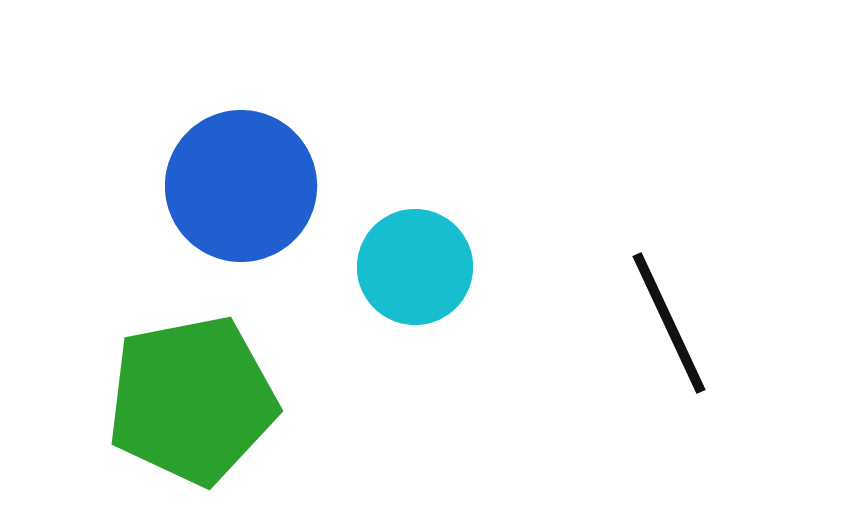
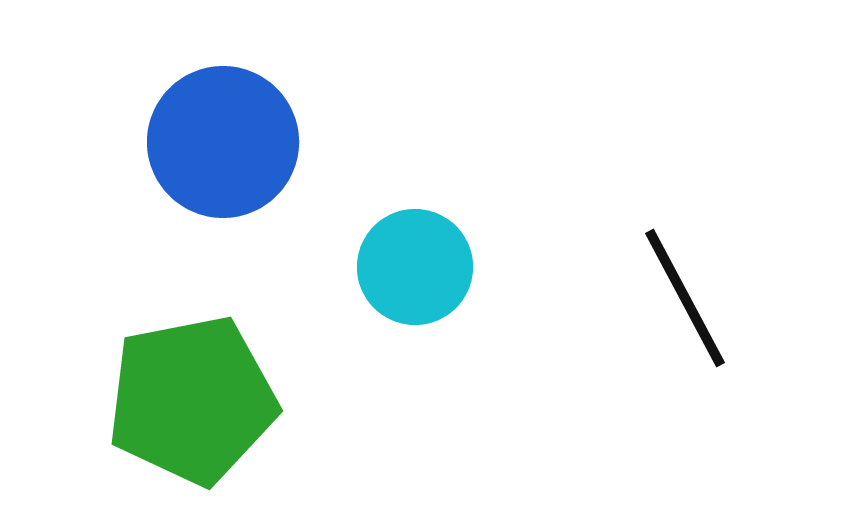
blue circle: moved 18 px left, 44 px up
black line: moved 16 px right, 25 px up; rotated 3 degrees counterclockwise
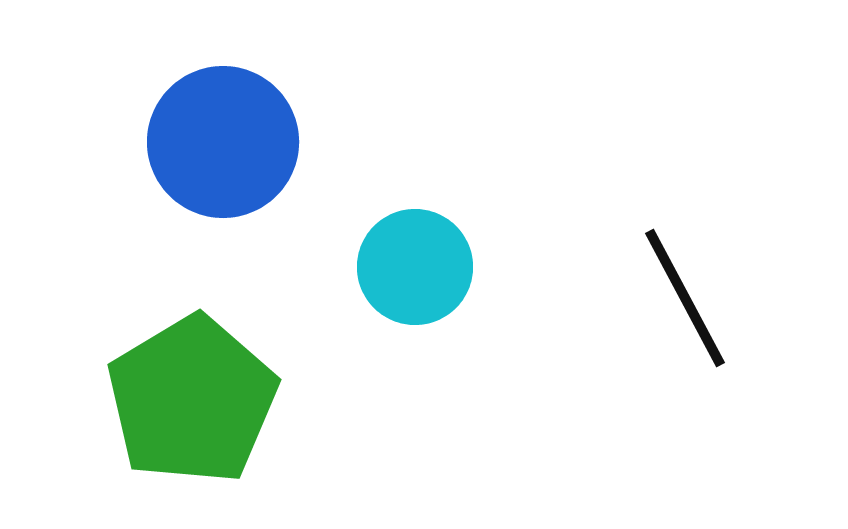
green pentagon: rotated 20 degrees counterclockwise
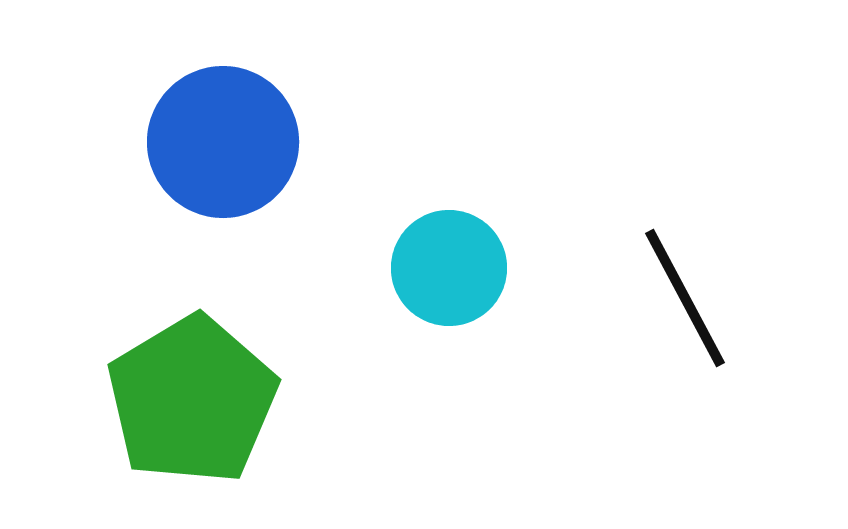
cyan circle: moved 34 px right, 1 px down
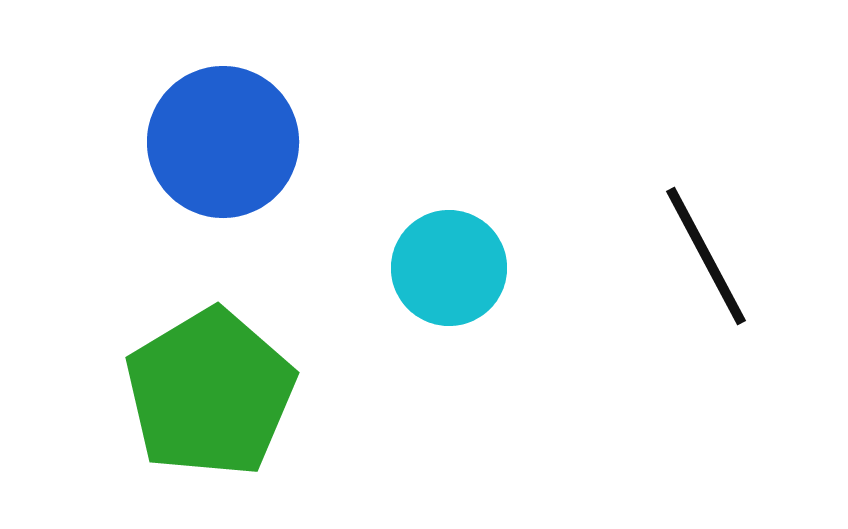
black line: moved 21 px right, 42 px up
green pentagon: moved 18 px right, 7 px up
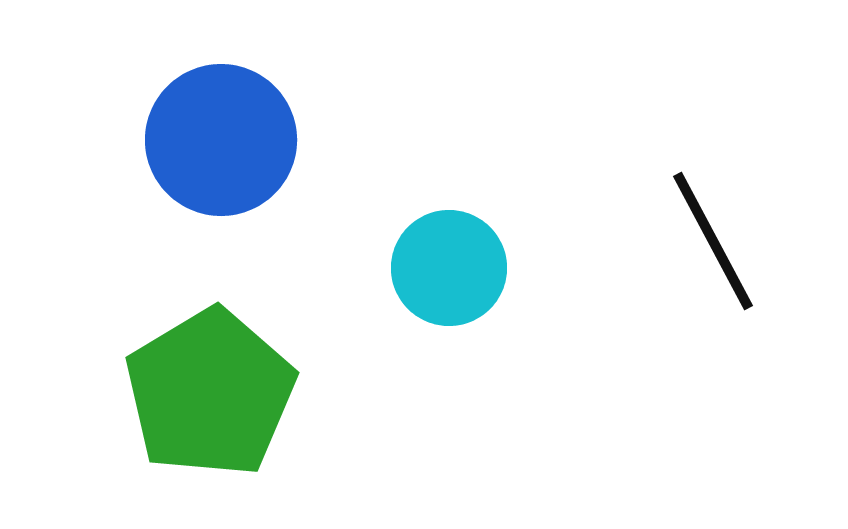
blue circle: moved 2 px left, 2 px up
black line: moved 7 px right, 15 px up
